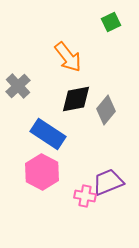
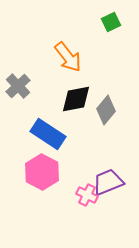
pink cross: moved 2 px right, 1 px up; rotated 15 degrees clockwise
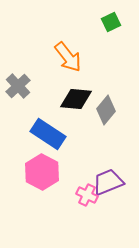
black diamond: rotated 16 degrees clockwise
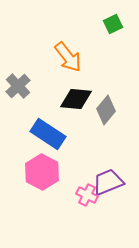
green square: moved 2 px right, 2 px down
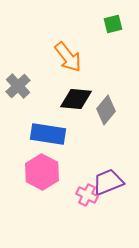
green square: rotated 12 degrees clockwise
blue rectangle: rotated 24 degrees counterclockwise
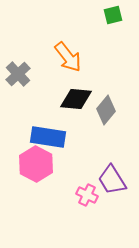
green square: moved 9 px up
gray cross: moved 12 px up
blue rectangle: moved 3 px down
pink hexagon: moved 6 px left, 8 px up
purple trapezoid: moved 4 px right, 2 px up; rotated 100 degrees counterclockwise
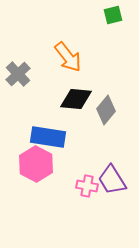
pink cross: moved 9 px up; rotated 15 degrees counterclockwise
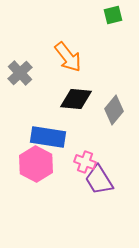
gray cross: moved 2 px right, 1 px up
gray diamond: moved 8 px right
purple trapezoid: moved 13 px left
pink cross: moved 2 px left, 24 px up; rotated 10 degrees clockwise
